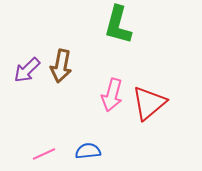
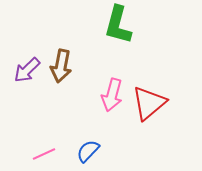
blue semicircle: rotated 40 degrees counterclockwise
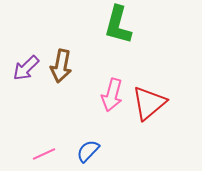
purple arrow: moved 1 px left, 2 px up
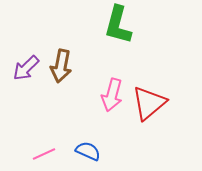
blue semicircle: rotated 70 degrees clockwise
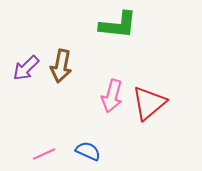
green L-shape: rotated 99 degrees counterclockwise
pink arrow: moved 1 px down
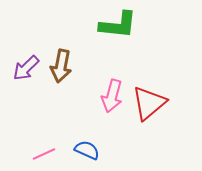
blue semicircle: moved 1 px left, 1 px up
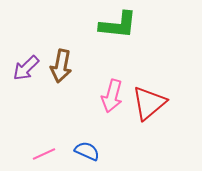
blue semicircle: moved 1 px down
